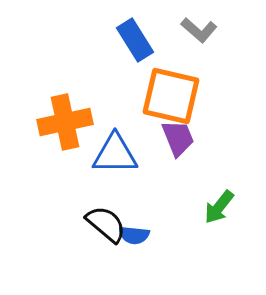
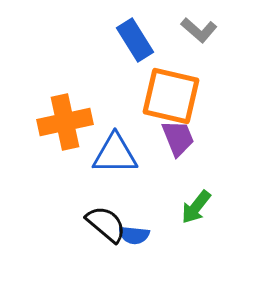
green arrow: moved 23 px left
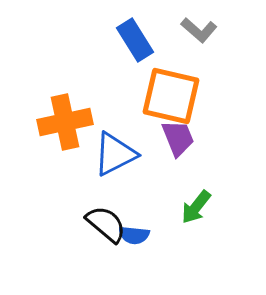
blue triangle: rotated 27 degrees counterclockwise
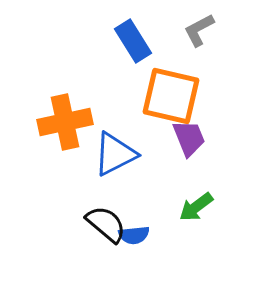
gray L-shape: rotated 111 degrees clockwise
blue rectangle: moved 2 px left, 1 px down
purple trapezoid: moved 11 px right
green arrow: rotated 15 degrees clockwise
blue semicircle: rotated 12 degrees counterclockwise
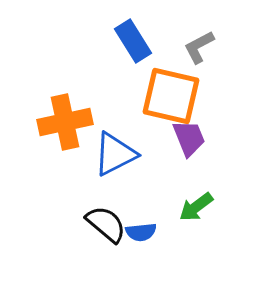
gray L-shape: moved 17 px down
blue semicircle: moved 7 px right, 3 px up
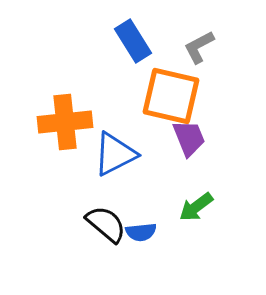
orange cross: rotated 6 degrees clockwise
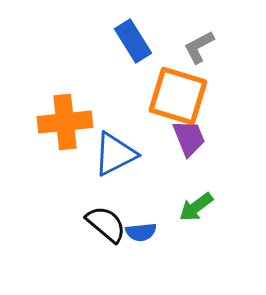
orange square: moved 7 px right; rotated 4 degrees clockwise
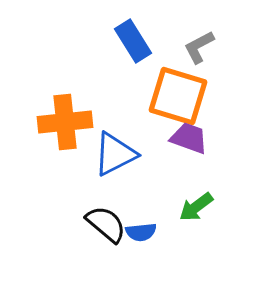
purple trapezoid: rotated 48 degrees counterclockwise
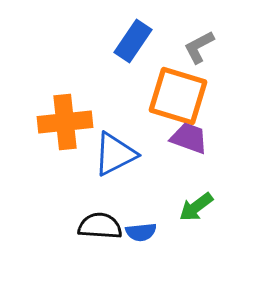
blue rectangle: rotated 66 degrees clockwise
black semicircle: moved 6 px left, 2 px down; rotated 36 degrees counterclockwise
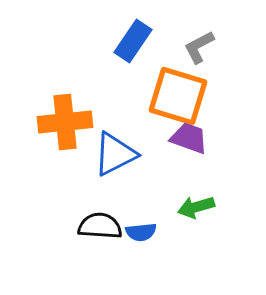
green arrow: rotated 21 degrees clockwise
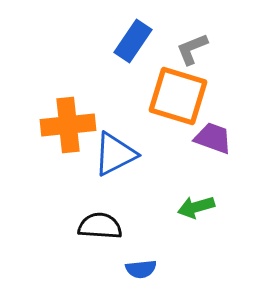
gray L-shape: moved 7 px left, 2 px down; rotated 6 degrees clockwise
orange cross: moved 3 px right, 3 px down
purple trapezoid: moved 24 px right
blue semicircle: moved 37 px down
